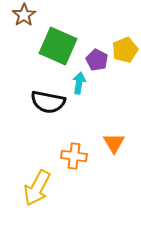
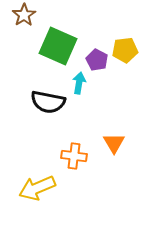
yellow pentagon: rotated 15 degrees clockwise
yellow arrow: rotated 39 degrees clockwise
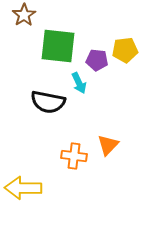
green square: rotated 18 degrees counterclockwise
purple pentagon: rotated 20 degrees counterclockwise
cyan arrow: rotated 145 degrees clockwise
orange triangle: moved 6 px left, 2 px down; rotated 15 degrees clockwise
yellow arrow: moved 14 px left; rotated 24 degrees clockwise
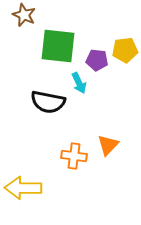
brown star: rotated 15 degrees counterclockwise
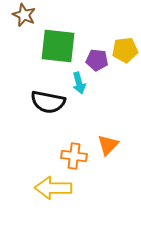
cyan arrow: rotated 10 degrees clockwise
yellow arrow: moved 30 px right
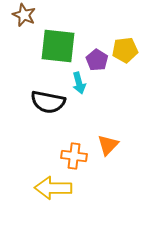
purple pentagon: rotated 25 degrees clockwise
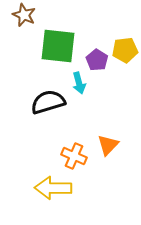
black semicircle: rotated 152 degrees clockwise
orange cross: rotated 15 degrees clockwise
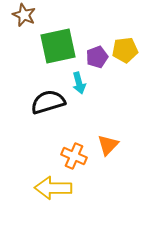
green square: rotated 18 degrees counterclockwise
purple pentagon: moved 3 px up; rotated 20 degrees clockwise
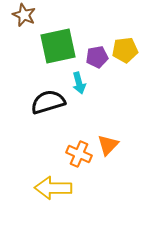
purple pentagon: rotated 10 degrees clockwise
orange cross: moved 5 px right, 2 px up
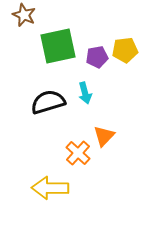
cyan arrow: moved 6 px right, 10 px down
orange triangle: moved 4 px left, 9 px up
orange cross: moved 1 px left, 1 px up; rotated 20 degrees clockwise
yellow arrow: moved 3 px left
